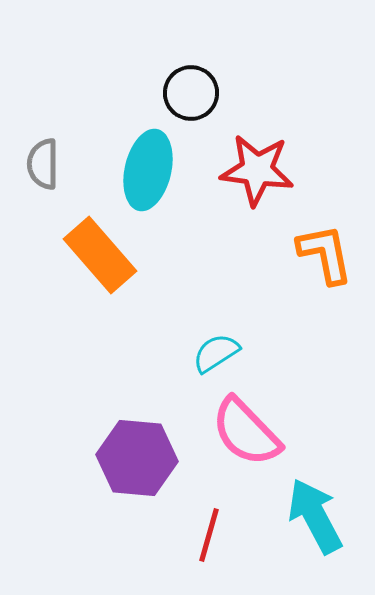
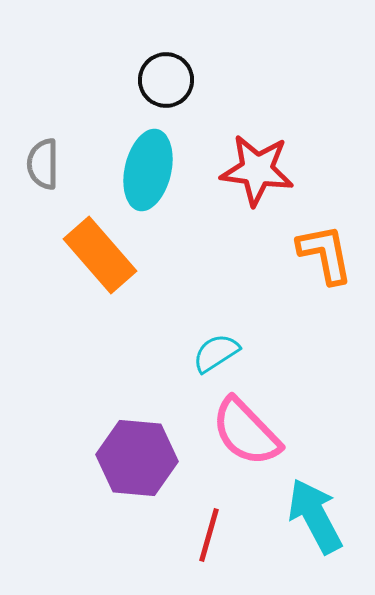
black circle: moved 25 px left, 13 px up
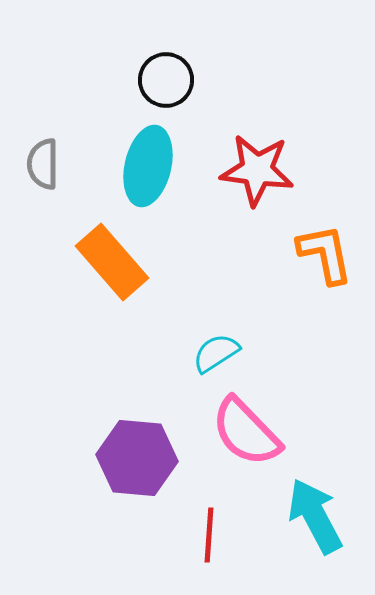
cyan ellipse: moved 4 px up
orange rectangle: moved 12 px right, 7 px down
red line: rotated 12 degrees counterclockwise
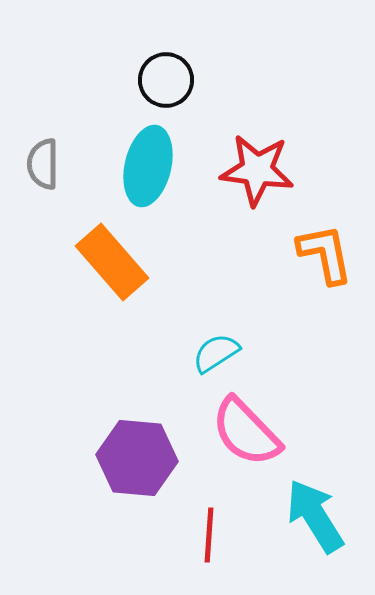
cyan arrow: rotated 4 degrees counterclockwise
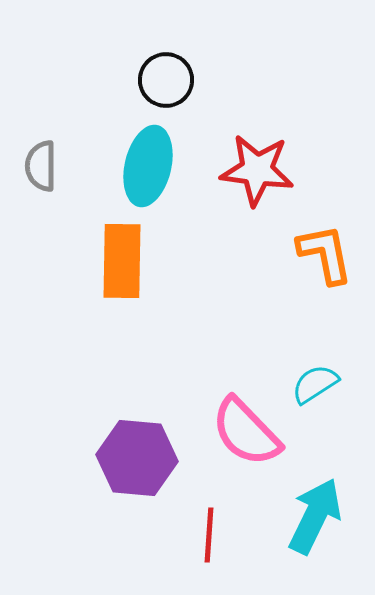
gray semicircle: moved 2 px left, 2 px down
orange rectangle: moved 10 px right, 1 px up; rotated 42 degrees clockwise
cyan semicircle: moved 99 px right, 31 px down
cyan arrow: rotated 58 degrees clockwise
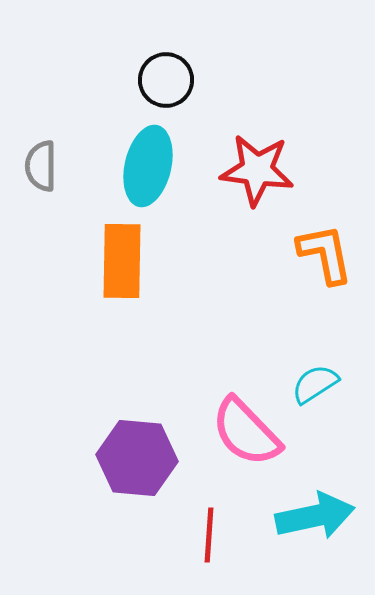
cyan arrow: rotated 52 degrees clockwise
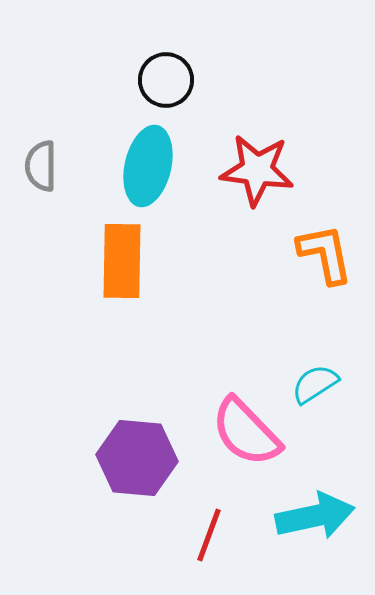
red line: rotated 16 degrees clockwise
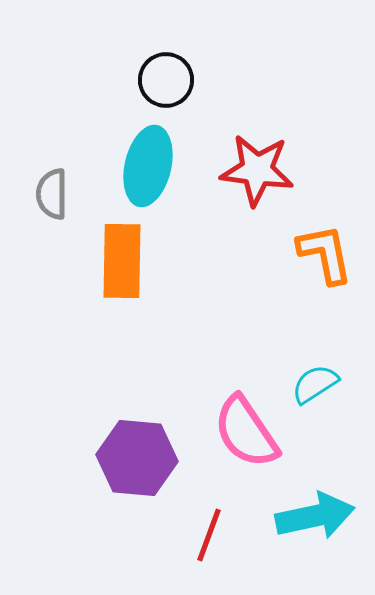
gray semicircle: moved 11 px right, 28 px down
pink semicircle: rotated 10 degrees clockwise
